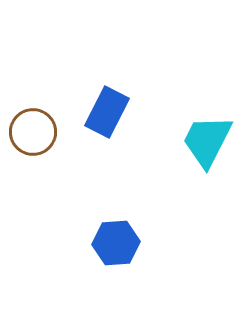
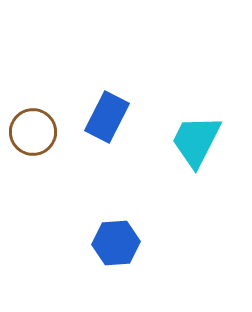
blue rectangle: moved 5 px down
cyan trapezoid: moved 11 px left
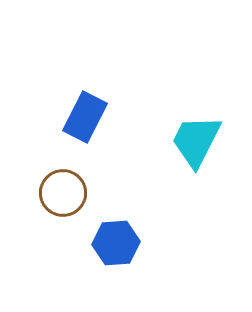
blue rectangle: moved 22 px left
brown circle: moved 30 px right, 61 px down
